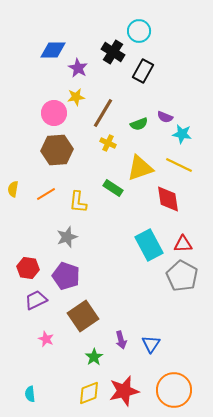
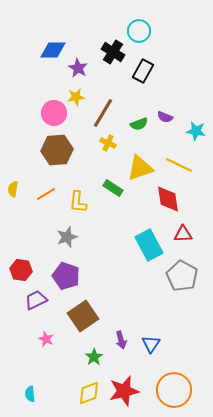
cyan star: moved 14 px right, 3 px up
red triangle: moved 10 px up
red hexagon: moved 7 px left, 2 px down
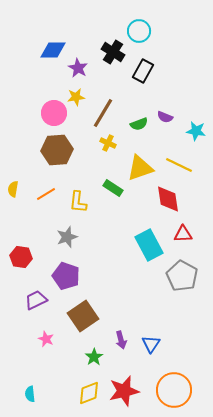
red hexagon: moved 13 px up
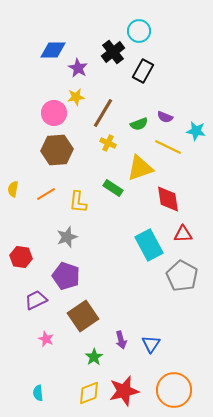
black cross: rotated 20 degrees clockwise
yellow line: moved 11 px left, 18 px up
cyan semicircle: moved 8 px right, 1 px up
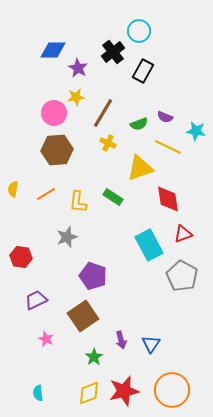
green rectangle: moved 9 px down
red triangle: rotated 18 degrees counterclockwise
purple pentagon: moved 27 px right
orange circle: moved 2 px left
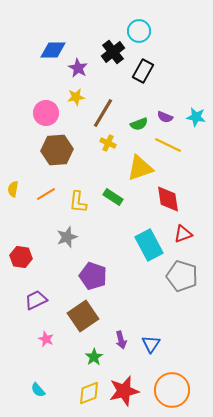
pink circle: moved 8 px left
cyan star: moved 14 px up
yellow line: moved 2 px up
gray pentagon: rotated 12 degrees counterclockwise
cyan semicircle: moved 3 px up; rotated 35 degrees counterclockwise
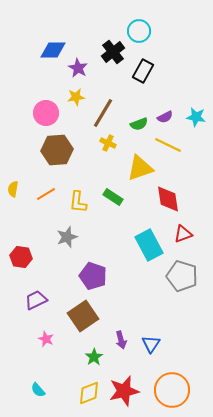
purple semicircle: rotated 49 degrees counterclockwise
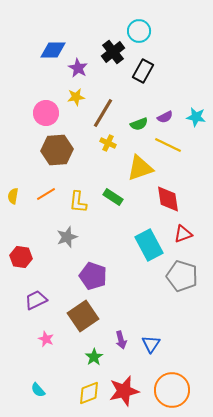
yellow semicircle: moved 7 px down
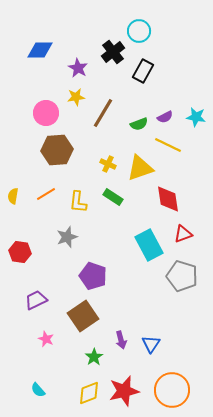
blue diamond: moved 13 px left
yellow cross: moved 21 px down
red hexagon: moved 1 px left, 5 px up
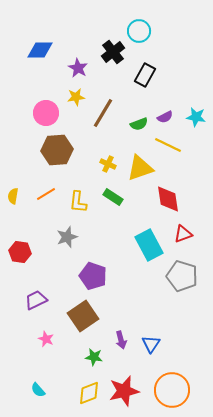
black rectangle: moved 2 px right, 4 px down
green star: rotated 30 degrees counterclockwise
